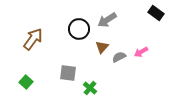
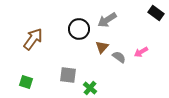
gray semicircle: rotated 64 degrees clockwise
gray square: moved 2 px down
green square: rotated 24 degrees counterclockwise
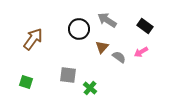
black rectangle: moved 11 px left, 13 px down
gray arrow: rotated 66 degrees clockwise
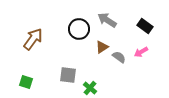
brown triangle: rotated 16 degrees clockwise
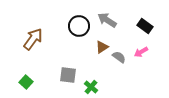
black circle: moved 3 px up
green square: rotated 24 degrees clockwise
green cross: moved 1 px right, 1 px up
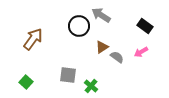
gray arrow: moved 6 px left, 5 px up
gray semicircle: moved 2 px left
green cross: moved 1 px up
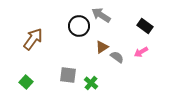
green cross: moved 3 px up
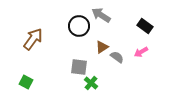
gray square: moved 11 px right, 8 px up
green square: rotated 16 degrees counterclockwise
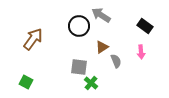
pink arrow: rotated 64 degrees counterclockwise
gray semicircle: moved 1 px left, 4 px down; rotated 32 degrees clockwise
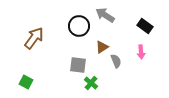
gray arrow: moved 4 px right
brown arrow: moved 1 px right, 1 px up
gray square: moved 1 px left, 2 px up
